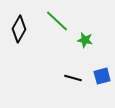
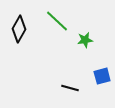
green star: rotated 21 degrees counterclockwise
black line: moved 3 px left, 10 px down
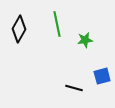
green line: moved 3 px down; rotated 35 degrees clockwise
black line: moved 4 px right
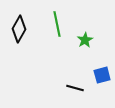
green star: rotated 21 degrees counterclockwise
blue square: moved 1 px up
black line: moved 1 px right
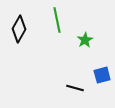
green line: moved 4 px up
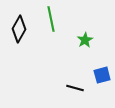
green line: moved 6 px left, 1 px up
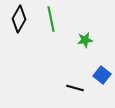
black diamond: moved 10 px up
green star: rotated 21 degrees clockwise
blue square: rotated 36 degrees counterclockwise
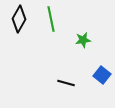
green star: moved 2 px left
black line: moved 9 px left, 5 px up
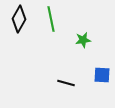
blue square: rotated 36 degrees counterclockwise
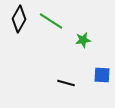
green line: moved 2 px down; rotated 45 degrees counterclockwise
